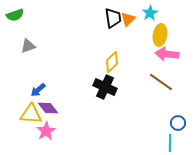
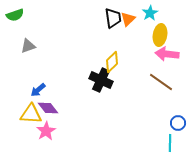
black cross: moved 4 px left, 7 px up
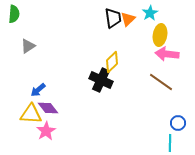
green semicircle: moved 1 px left, 1 px up; rotated 66 degrees counterclockwise
gray triangle: rotated 14 degrees counterclockwise
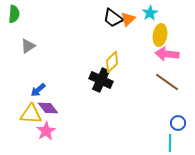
black trapezoid: rotated 135 degrees clockwise
brown line: moved 6 px right
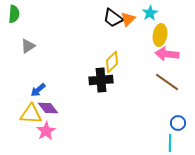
black cross: rotated 30 degrees counterclockwise
